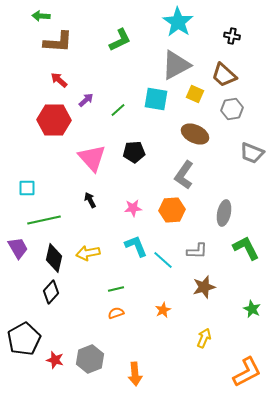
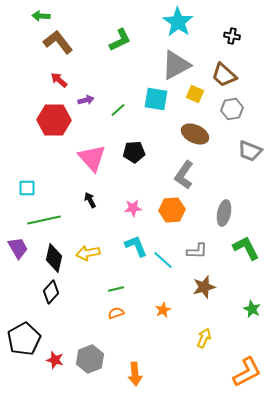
brown L-shape at (58, 42): rotated 132 degrees counterclockwise
purple arrow at (86, 100): rotated 28 degrees clockwise
gray trapezoid at (252, 153): moved 2 px left, 2 px up
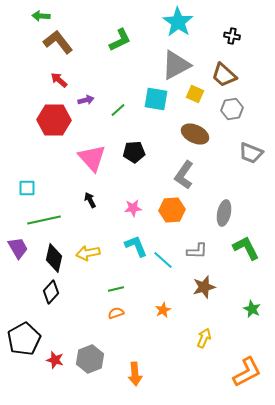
gray trapezoid at (250, 151): moved 1 px right, 2 px down
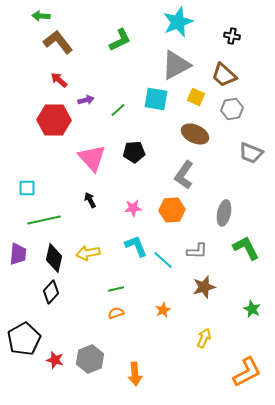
cyan star at (178, 22): rotated 16 degrees clockwise
yellow square at (195, 94): moved 1 px right, 3 px down
purple trapezoid at (18, 248): moved 6 px down; rotated 35 degrees clockwise
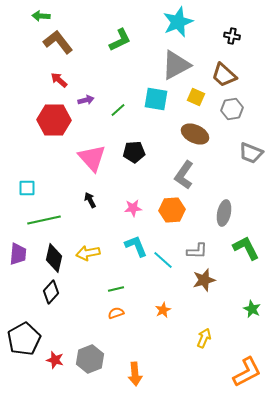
brown star at (204, 287): moved 7 px up
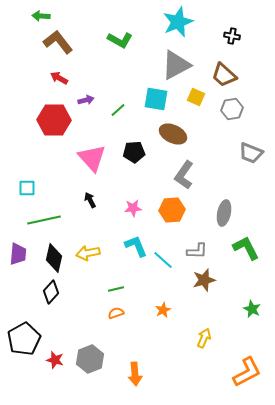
green L-shape at (120, 40): rotated 55 degrees clockwise
red arrow at (59, 80): moved 2 px up; rotated 12 degrees counterclockwise
brown ellipse at (195, 134): moved 22 px left
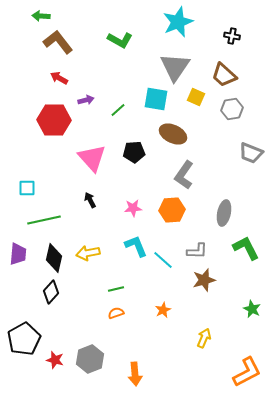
gray triangle at (176, 65): moved 1 px left, 2 px down; rotated 28 degrees counterclockwise
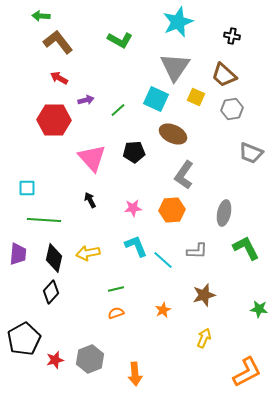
cyan square at (156, 99): rotated 15 degrees clockwise
green line at (44, 220): rotated 16 degrees clockwise
brown star at (204, 280): moved 15 px down
green star at (252, 309): moved 7 px right; rotated 18 degrees counterclockwise
red star at (55, 360): rotated 30 degrees counterclockwise
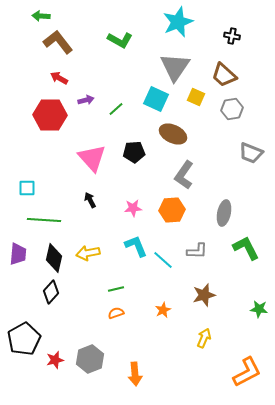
green line at (118, 110): moved 2 px left, 1 px up
red hexagon at (54, 120): moved 4 px left, 5 px up
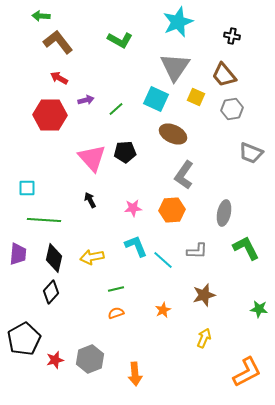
brown trapezoid at (224, 75): rotated 8 degrees clockwise
black pentagon at (134, 152): moved 9 px left
yellow arrow at (88, 253): moved 4 px right, 4 px down
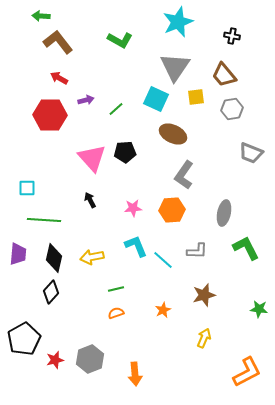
yellow square at (196, 97): rotated 30 degrees counterclockwise
